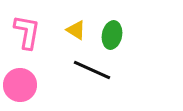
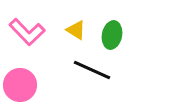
pink L-shape: rotated 126 degrees clockwise
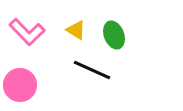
green ellipse: moved 2 px right; rotated 32 degrees counterclockwise
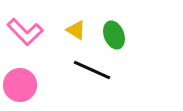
pink L-shape: moved 2 px left
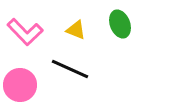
yellow triangle: rotated 10 degrees counterclockwise
green ellipse: moved 6 px right, 11 px up
black line: moved 22 px left, 1 px up
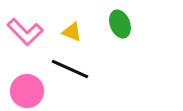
yellow triangle: moved 4 px left, 2 px down
pink circle: moved 7 px right, 6 px down
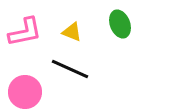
pink L-shape: rotated 57 degrees counterclockwise
pink circle: moved 2 px left, 1 px down
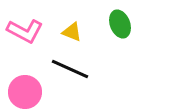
pink L-shape: moved 1 px up; rotated 39 degrees clockwise
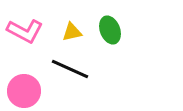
green ellipse: moved 10 px left, 6 px down
yellow triangle: rotated 35 degrees counterclockwise
pink circle: moved 1 px left, 1 px up
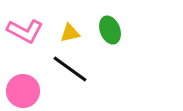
yellow triangle: moved 2 px left, 1 px down
black line: rotated 12 degrees clockwise
pink circle: moved 1 px left
